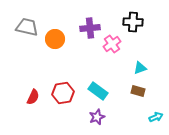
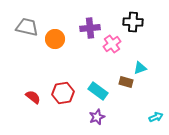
brown rectangle: moved 12 px left, 9 px up
red semicircle: rotated 77 degrees counterclockwise
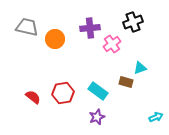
black cross: rotated 24 degrees counterclockwise
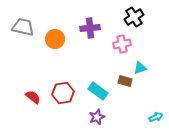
black cross: moved 1 px right, 5 px up; rotated 12 degrees counterclockwise
gray trapezoid: moved 4 px left
pink cross: moved 10 px right; rotated 24 degrees clockwise
brown rectangle: moved 1 px left, 1 px up
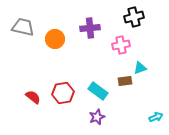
black cross: rotated 18 degrees clockwise
pink cross: moved 1 px left, 1 px down
brown rectangle: rotated 24 degrees counterclockwise
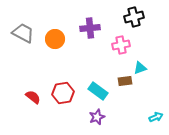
gray trapezoid: moved 6 px down; rotated 15 degrees clockwise
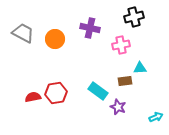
purple cross: rotated 18 degrees clockwise
cyan triangle: rotated 16 degrees clockwise
red hexagon: moved 7 px left
red semicircle: rotated 49 degrees counterclockwise
purple star: moved 21 px right, 10 px up; rotated 28 degrees counterclockwise
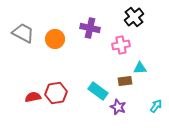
black cross: rotated 24 degrees counterclockwise
cyan arrow: moved 11 px up; rotated 32 degrees counterclockwise
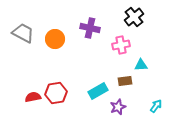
cyan triangle: moved 1 px right, 3 px up
cyan rectangle: rotated 66 degrees counterclockwise
purple star: rotated 28 degrees clockwise
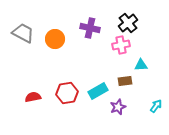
black cross: moved 6 px left, 6 px down
red hexagon: moved 11 px right
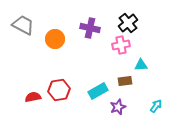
gray trapezoid: moved 8 px up
red hexagon: moved 8 px left, 3 px up
